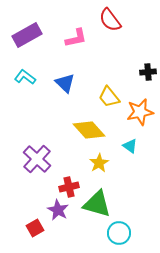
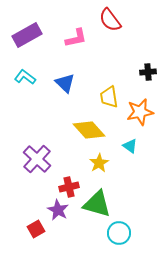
yellow trapezoid: rotated 30 degrees clockwise
red square: moved 1 px right, 1 px down
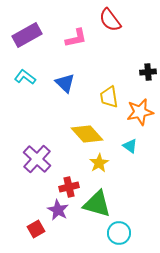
yellow diamond: moved 2 px left, 4 px down
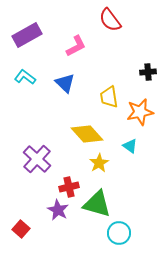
pink L-shape: moved 8 px down; rotated 15 degrees counterclockwise
red square: moved 15 px left; rotated 18 degrees counterclockwise
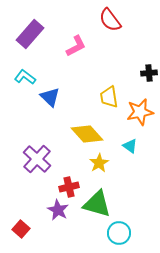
purple rectangle: moved 3 px right, 1 px up; rotated 20 degrees counterclockwise
black cross: moved 1 px right, 1 px down
blue triangle: moved 15 px left, 14 px down
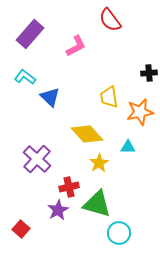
cyan triangle: moved 2 px left, 1 px down; rotated 35 degrees counterclockwise
purple star: rotated 15 degrees clockwise
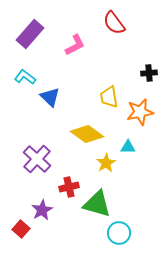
red semicircle: moved 4 px right, 3 px down
pink L-shape: moved 1 px left, 1 px up
yellow diamond: rotated 12 degrees counterclockwise
yellow star: moved 7 px right
purple star: moved 16 px left
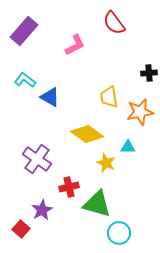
purple rectangle: moved 6 px left, 3 px up
cyan L-shape: moved 3 px down
blue triangle: rotated 15 degrees counterclockwise
purple cross: rotated 8 degrees counterclockwise
yellow star: rotated 18 degrees counterclockwise
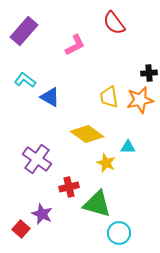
orange star: moved 12 px up
purple star: moved 4 px down; rotated 20 degrees counterclockwise
